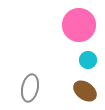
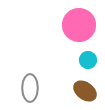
gray ellipse: rotated 12 degrees counterclockwise
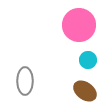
gray ellipse: moved 5 px left, 7 px up
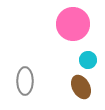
pink circle: moved 6 px left, 1 px up
brown ellipse: moved 4 px left, 4 px up; rotated 25 degrees clockwise
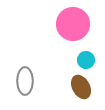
cyan circle: moved 2 px left
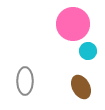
cyan circle: moved 2 px right, 9 px up
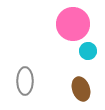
brown ellipse: moved 2 px down; rotated 10 degrees clockwise
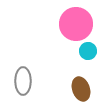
pink circle: moved 3 px right
gray ellipse: moved 2 px left
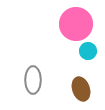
gray ellipse: moved 10 px right, 1 px up
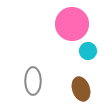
pink circle: moved 4 px left
gray ellipse: moved 1 px down
